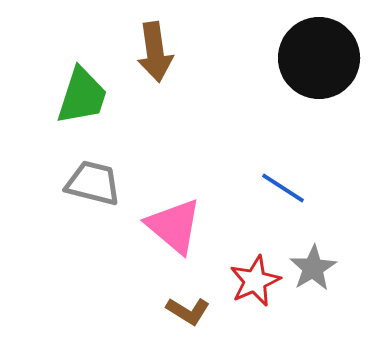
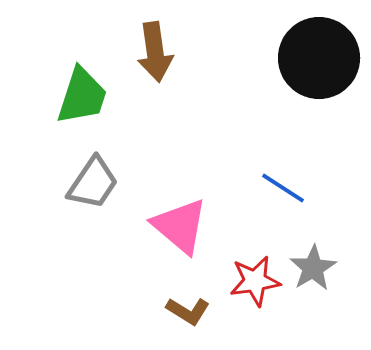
gray trapezoid: rotated 110 degrees clockwise
pink triangle: moved 6 px right
red star: rotated 15 degrees clockwise
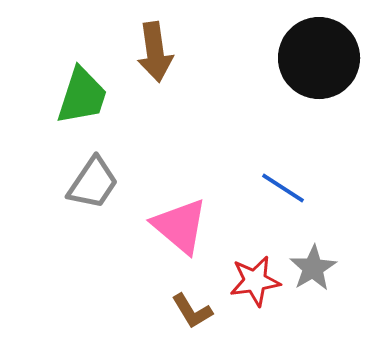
brown L-shape: moved 4 px right; rotated 27 degrees clockwise
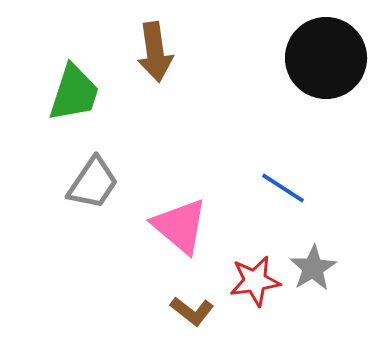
black circle: moved 7 px right
green trapezoid: moved 8 px left, 3 px up
brown L-shape: rotated 21 degrees counterclockwise
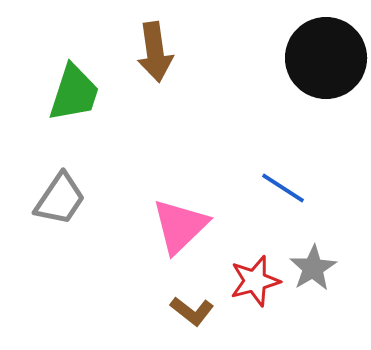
gray trapezoid: moved 33 px left, 16 px down
pink triangle: rotated 36 degrees clockwise
red star: rotated 6 degrees counterclockwise
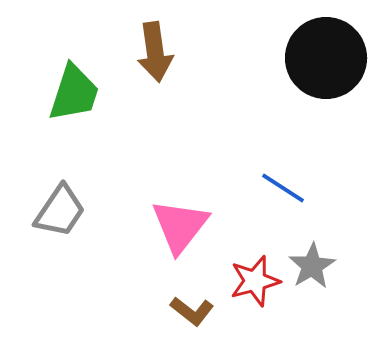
gray trapezoid: moved 12 px down
pink triangle: rotated 8 degrees counterclockwise
gray star: moved 1 px left, 2 px up
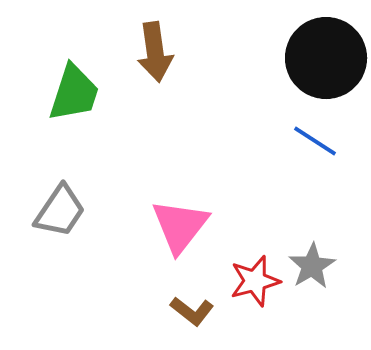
blue line: moved 32 px right, 47 px up
